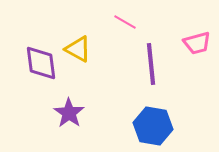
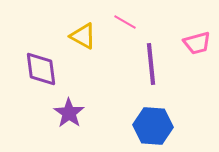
yellow triangle: moved 5 px right, 13 px up
purple diamond: moved 6 px down
blue hexagon: rotated 6 degrees counterclockwise
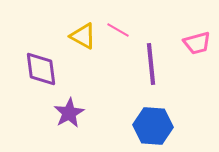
pink line: moved 7 px left, 8 px down
purple star: rotated 8 degrees clockwise
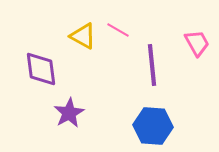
pink trapezoid: rotated 104 degrees counterclockwise
purple line: moved 1 px right, 1 px down
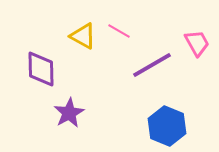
pink line: moved 1 px right, 1 px down
purple line: rotated 66 degrees clockwise
purple diamond: rotated 6 degrees clockwise
blue hexagon: moved 14 px right; rotated 18 degrees clockwise
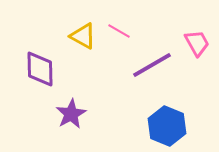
purple diamond: moved 1 px left
purple star: moved 2 px right, 1 px down
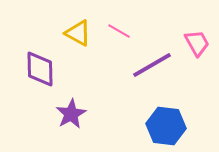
yellow triangle: moved 5 px left, 3 px up
blue hexagon: moved 1 px left; rotated 15 degrees counterclockwise
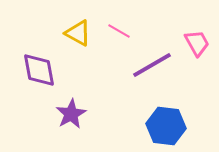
purple diamond: moved 1 px left, 1 px down; rotated 9 degrees counterclockwise
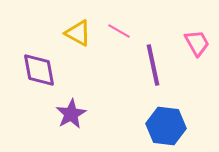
purple line: moved 1 px right; rotated 72 degrees counterclockwise
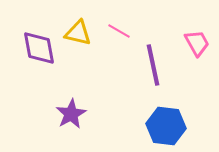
yellow triangle: rotated 16 degrees counterclockwise
purple diamond: moved 22 px up
